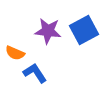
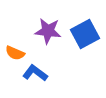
blue square: moved 1 px right, 4 px down
blue L-shape: rotated 20 degrees counterclockwise
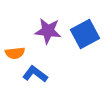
orange semicircle: rotated 30 degrees counterclockwise
blue L-shape: moved 1 px down
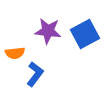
blue L-shape: rotated 90 degrees clockwise
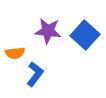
blue square: moved 1 px down; rotated 20 degrees counterclockwise
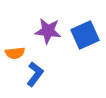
blue square: rotated 24 degrees clockwise
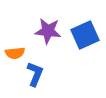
blue L-shape: rotated 15 degrees counterclockwise
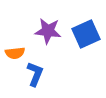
blue square: moved 1 px right, 1 px up
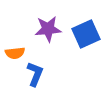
purple star: moved 2 px up; rotated 12 degrees counterclockwise
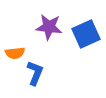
purple star: moved 1 px right, 2 px up; rotated 12 degrees clockwise
blue L-shape: moved 1 px up
